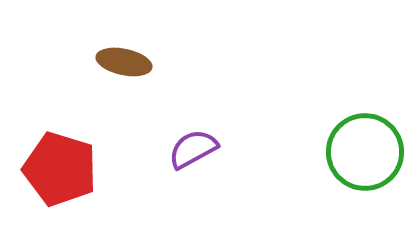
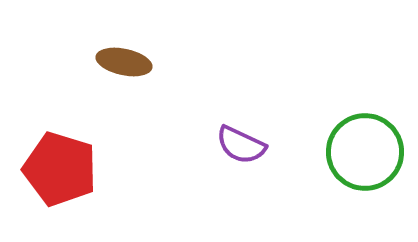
purple semicircle: moved 48 px right, 4 px up; rotated 126 degrees counterclockwise
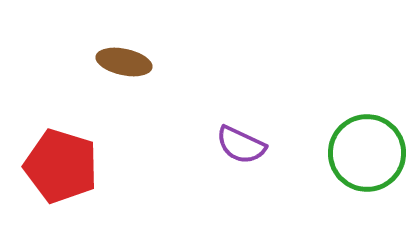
green circle: moved 2 px right, 1 px down
red pentagon: moved 1 px right, 3 px up
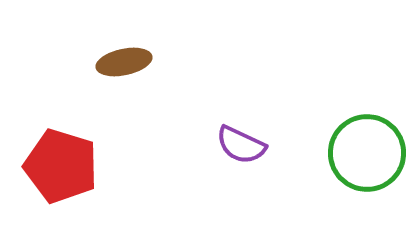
brown ellipse: rotated 24 degrees counterclockwise
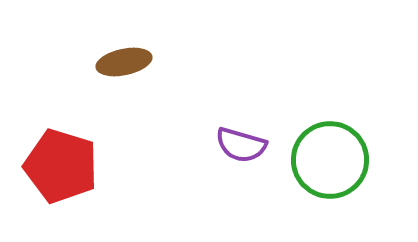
purple semicircle: rotated 9 degrees counterclockwise
green circle: moved 37 px left, 7 px down
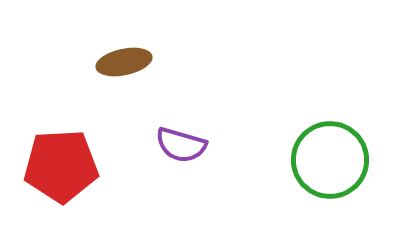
purple semicircle: moved 60 px left
red pentagon: rotated 20 degrees counterclockwise
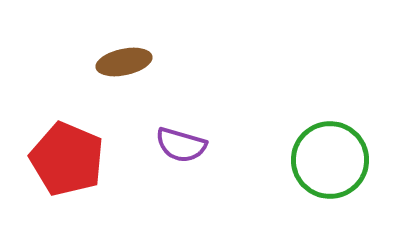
red pentagon: moved 6 px right, 7 px up; rotated 26 degrees clockwise
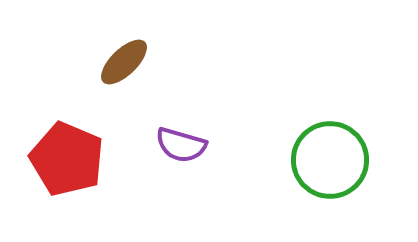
brown ellipse: rotated 32 degrees counterclockwise
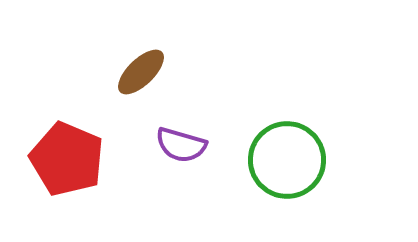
brown ellipse: moved 17 px right, 10 px down
green circle: moved 43 px left
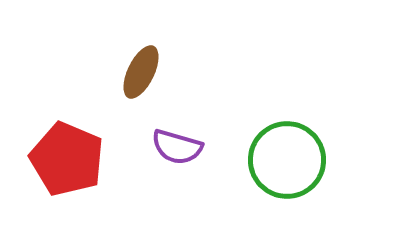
brown ellipse: rotated 20 degrees counterclockwise
purple semicircle: moved 4 px left, 2 px down
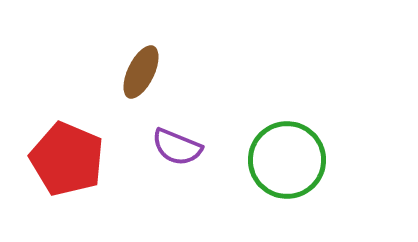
purple semicircle: rotated 6 degrees clockwise
